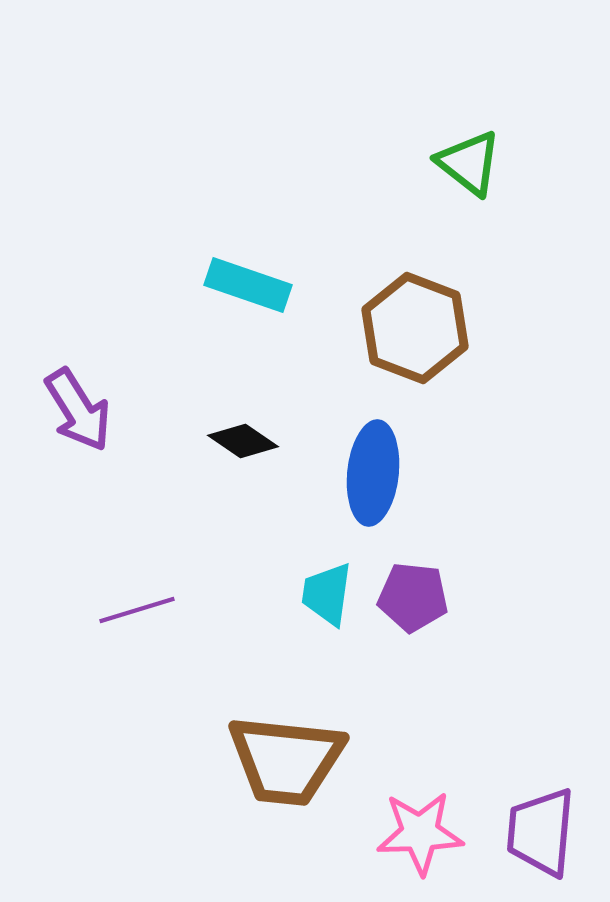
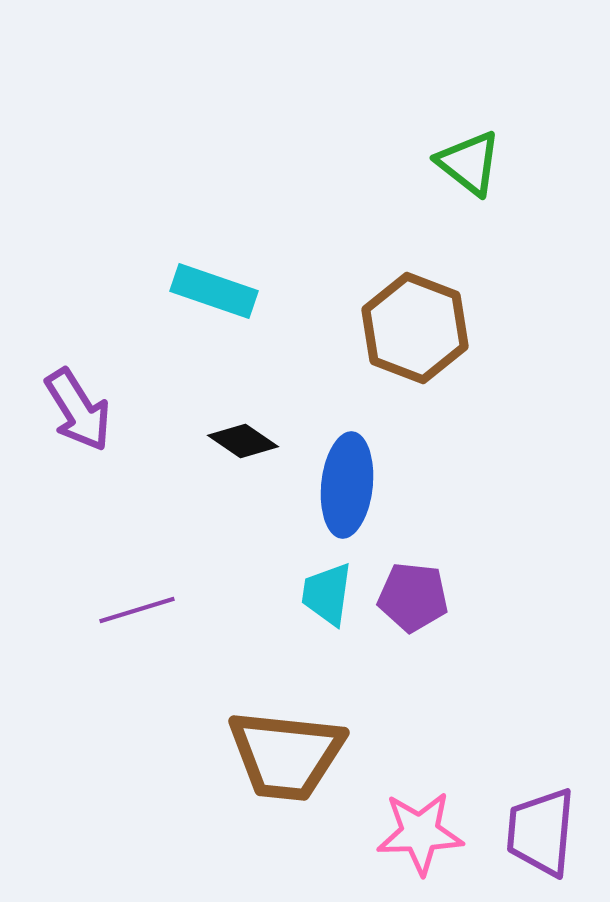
cyan rectangle: moved 34 px left, 6 px down
blue ellipse: moved 26 px left, 12 px down
brown trapezoid: moved 5 px up
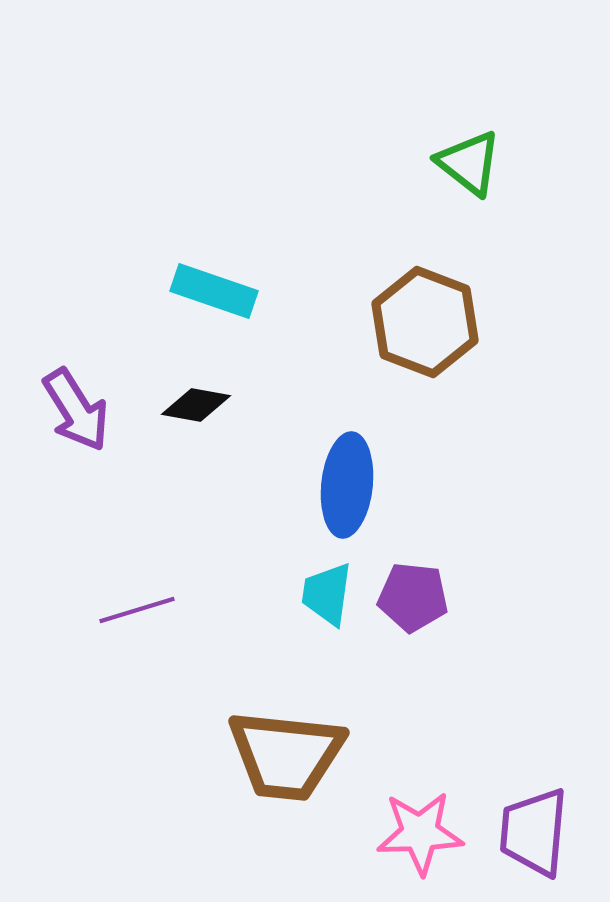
brown hexagon: moved 10 px right, 6 px up
purple arrow: moved 2 px left
black diamond: moved 47 px left, 36 px up; rotated 24 degrees counterclockwise
purple trapezoid: moved 7 px left
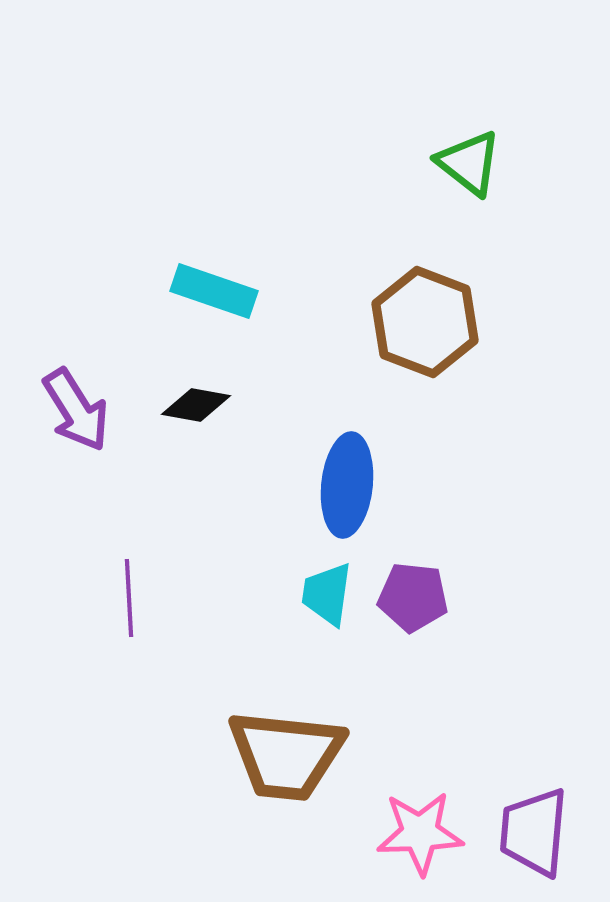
purple line: moved 8 px left, 12 px up; rotated 76 degrees counterclockwise
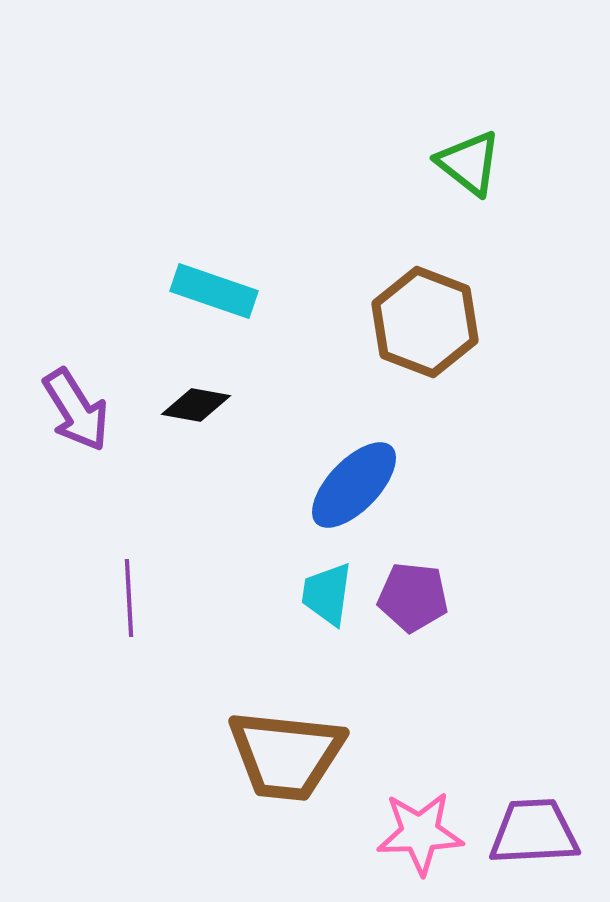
blue ellipse: moved 7 px right; rotated 38 degrees clockwise
purple trapezoid: rotated 82 degrees clockwise
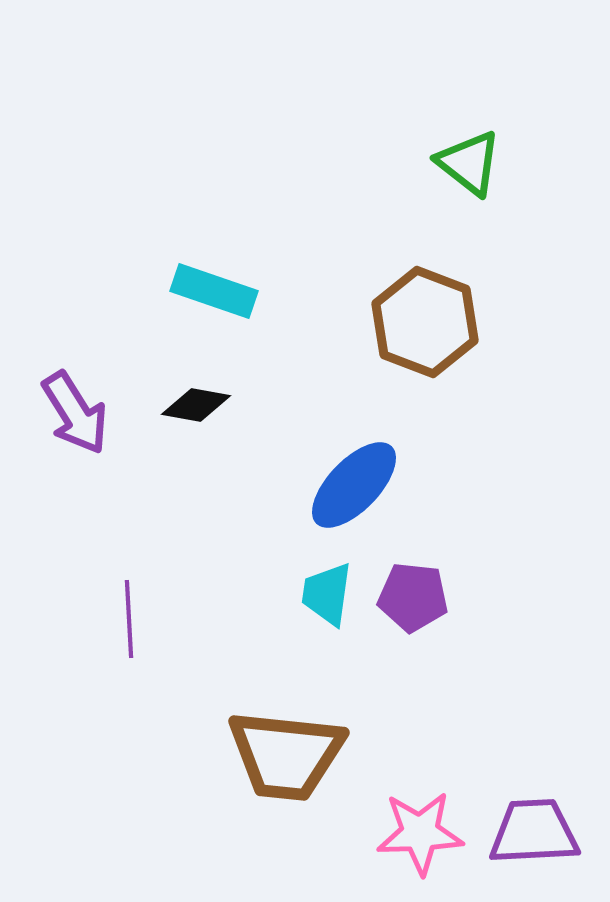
purple arrow: moved 1 px left, 3 px down
purple line: moved 21 px down
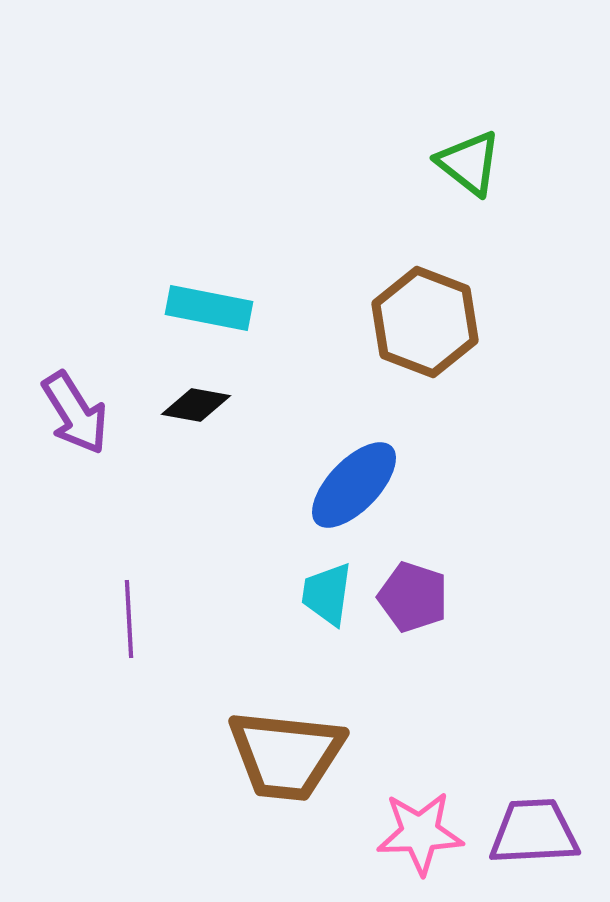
cyan rectangle: moved 5 px left, 17 px down; rotated 8 degrees counterclockwise
purple pentagon: rotated 12 degrees clockwise
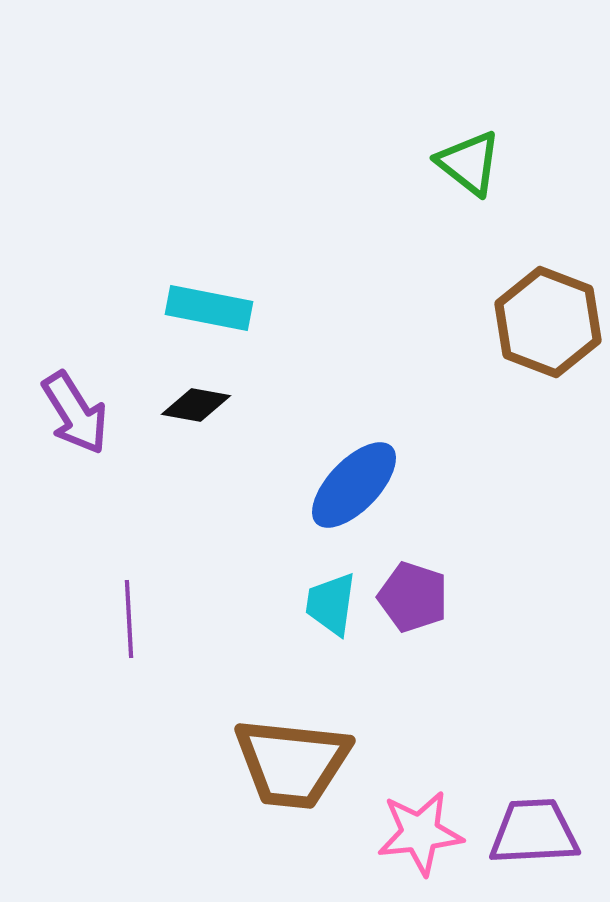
brown hexagon: moved 123 px right
cyan trapezoid: moved 4 px right, 10 px down
brown trapezoid: moved 6 px right, 8 px down
pink star: rotated 4 degrees counterclockwise
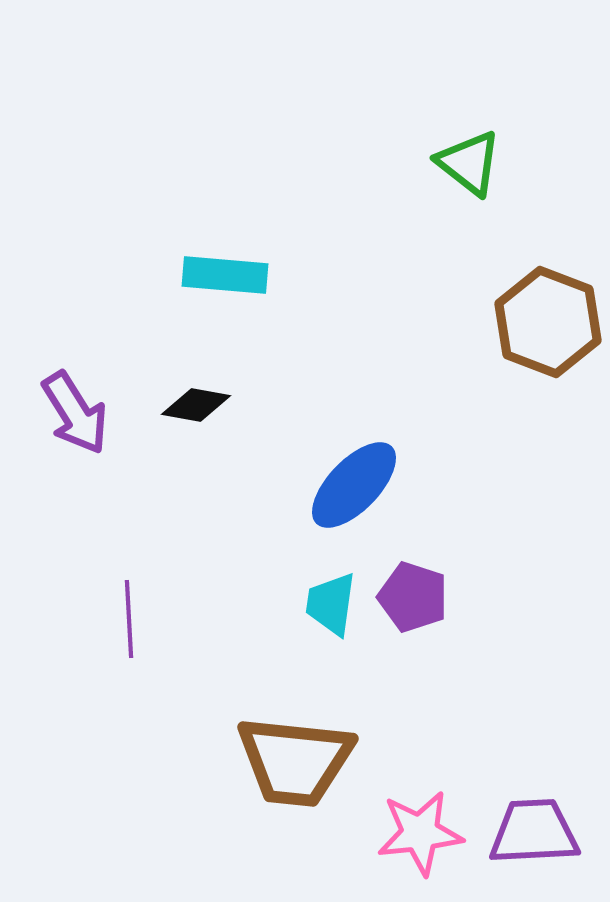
cyan rectangle: moved 16 px right, 33 px up; rotated 6 degrees counterclockwise
brown trapezoid: moved 3 px right, 2 px up
